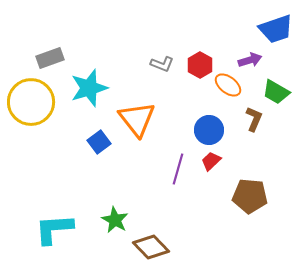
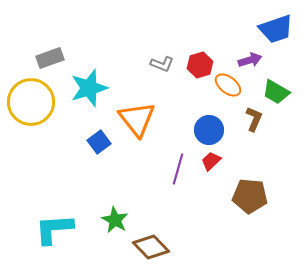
red hexagon: rotated 15 degrees clockwise
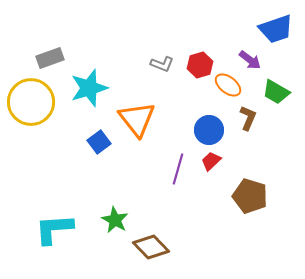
purple arrow: rotated 55 degrees clockwise
brown L-shape: moved 6 px left, 1 px up
brown pentagon: rotated 12 degrees clockwise
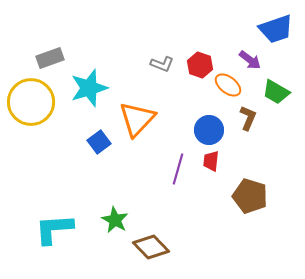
red hexagon: rotated 25 degrees counterclockwise
orange triangle: rotated 21 degrees clockwise
red trapezoid: rotated 40 degrees counterclockwise
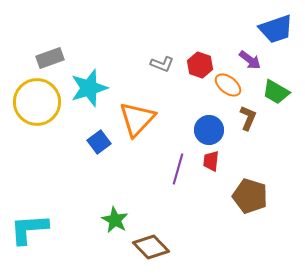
yellow circle: moved 6 px right
cyan L-shape: moved 25 px left
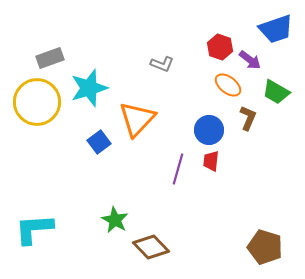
red hexagon: moved 20 px right, 18 px up
brown pentagon: moved 15 px right, 51 px down
cyan L-shape: moved 5 px right
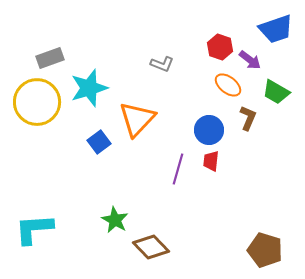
brown pentagon: moved 3 px down
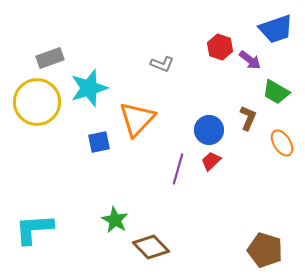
orange ellipse: moved 54 px right, 58 px down; rotated 20 degrees clockwise
blue square: rotated 25 degrees clockwise
red trapezoid: rotated 40 degrees clockwise
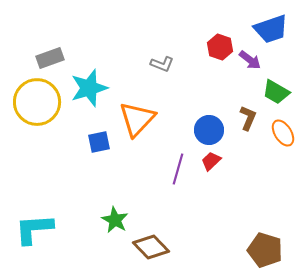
blue trapezoid: moved 5 px left
orange ellipse: moved 1 px right, 10 px up
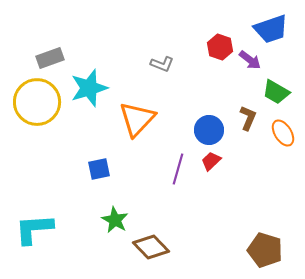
blue square: moved 27 px down
